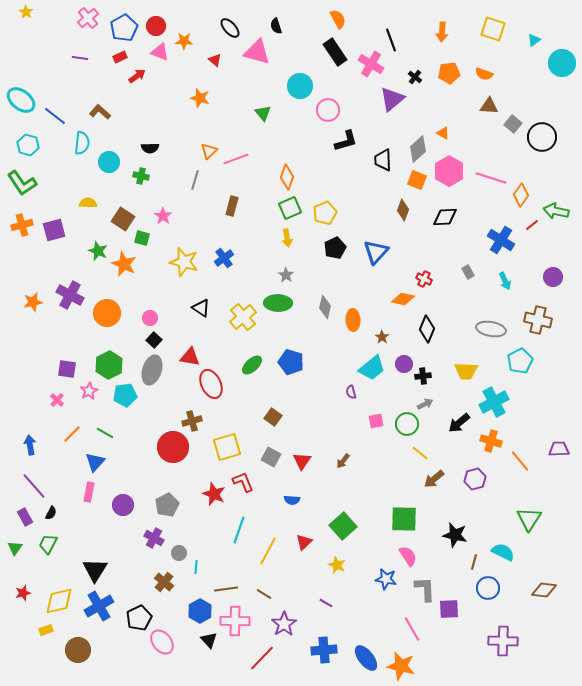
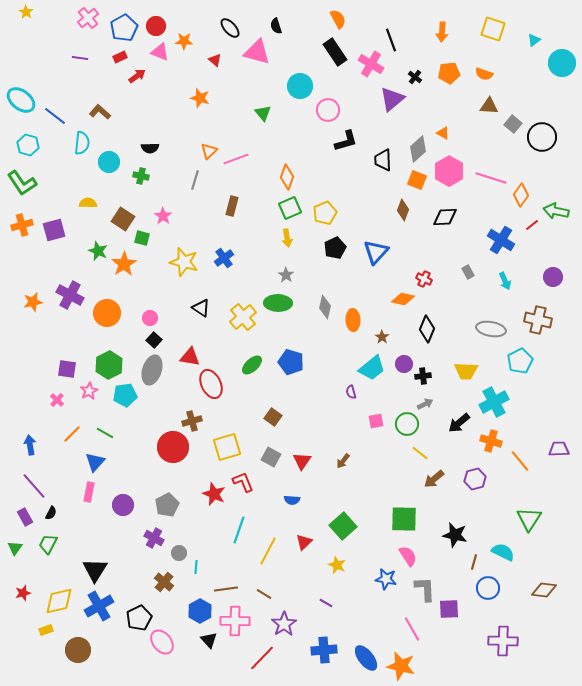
orange star at (124, 264): rotated 15 degrees clockwise
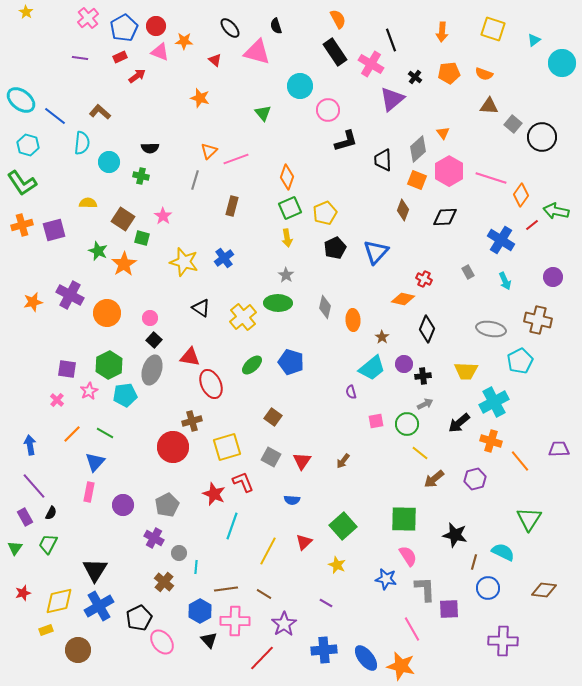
orange triangle at (443, 133): rotated 24 degrees clockwise
cyan line at (239, 530): moved 7 px left, 4 px up
